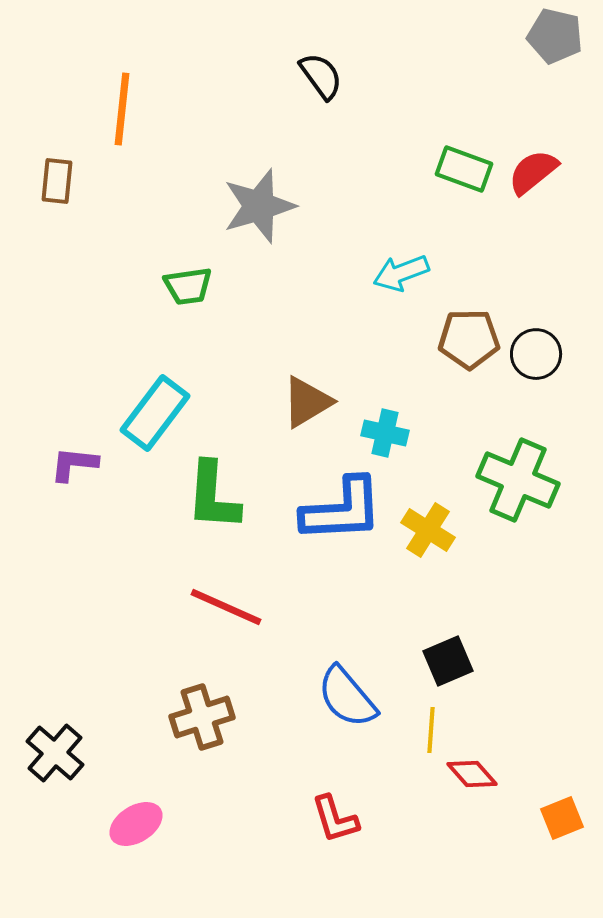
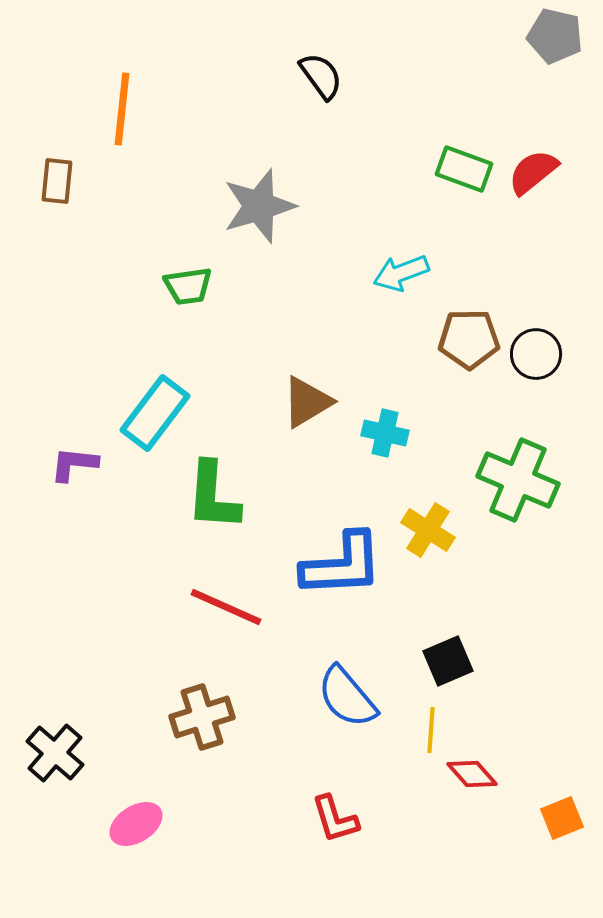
blue L-shape: moved 55 px down
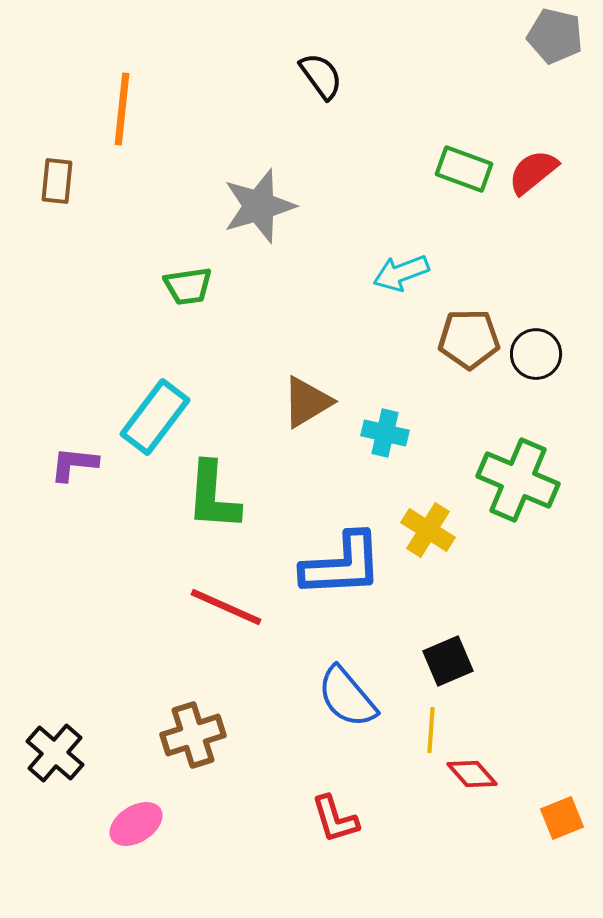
cyan rectangle: moved 4 px down
brown cross: moved 9 px left, 18 px down
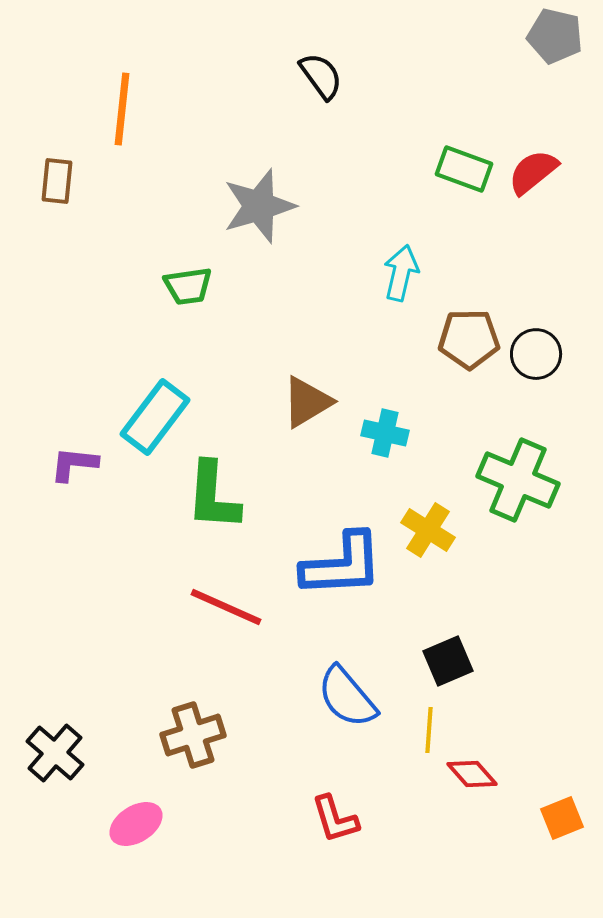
cyan arrow: rotated 124 degrees clockwise
yellow line: moved 2 px left
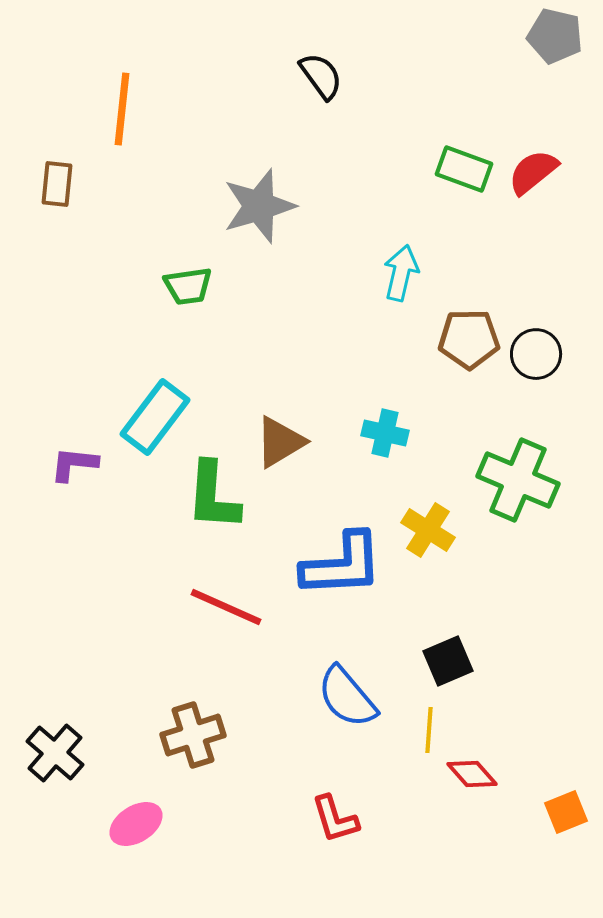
brown rectangle: moved 3 px down
brown triangle: moved 27 px left, 40 px down
orange square: moved 4 px right, 6 px up
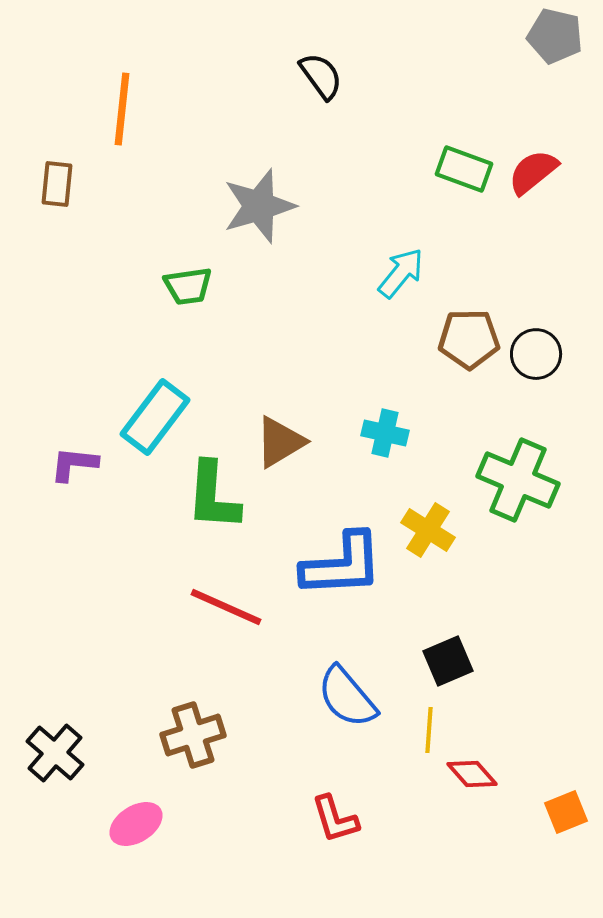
cyan arrow: rotated 26 degrees clockwise
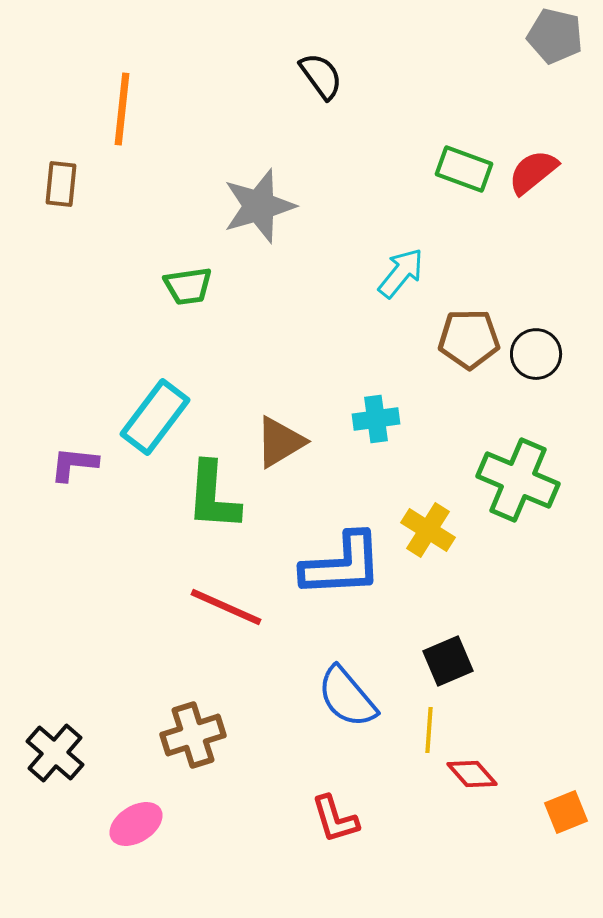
brown rectangle: moved 4 px right
cyan cross: moved 9 px left, 14 px up; rotated 21 degrees counterclockwise
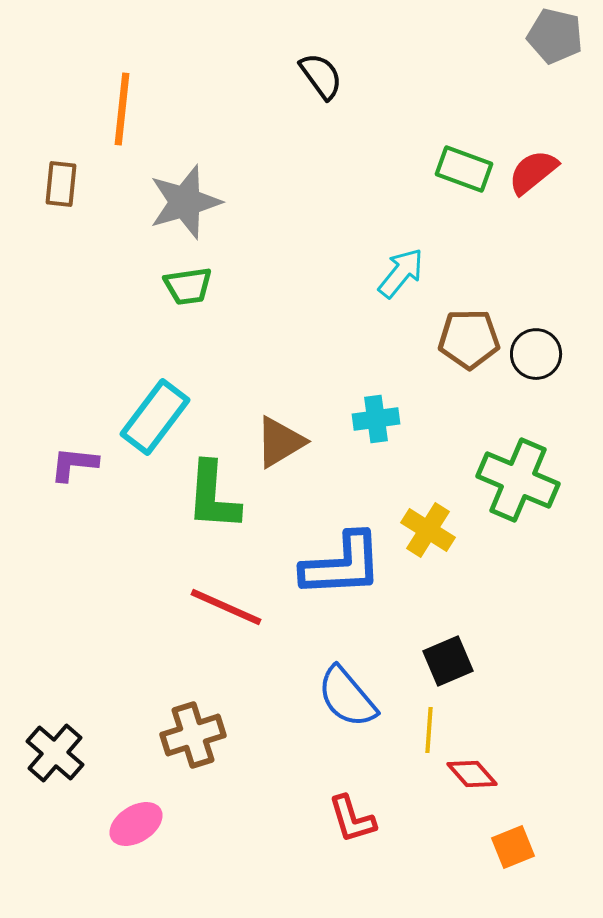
gray star: moved 74 px left, 4 px up
orange square: moved 53 px left, 35 px down
red L-shape: moved 17 px right
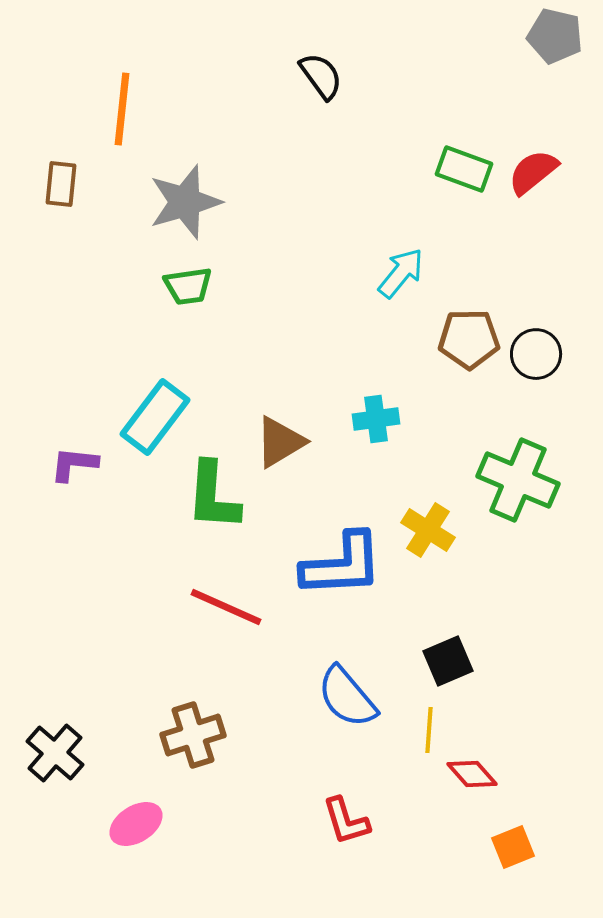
red L-shape: moved 6 px left, 2 px down
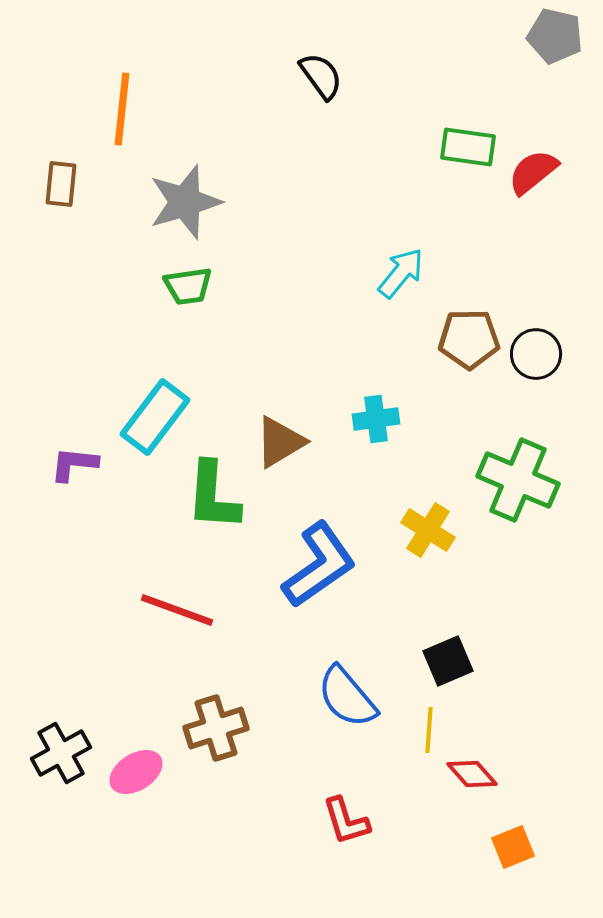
green rectangle: moved 4 px right, 22 px up; rotated 12 degrees counterclockwise
blue L-shape: moved 23 px left; rotated 32 degrees counterclockwise
red line: moved 49 px left, 3 px down; rotated 4 degrees counterclockwise
brown cross: moved 23 px right, 7 px up
black cross: moved 6 px right; rotated 20 degrees clockwise
pink ellipse: moved 52 px up
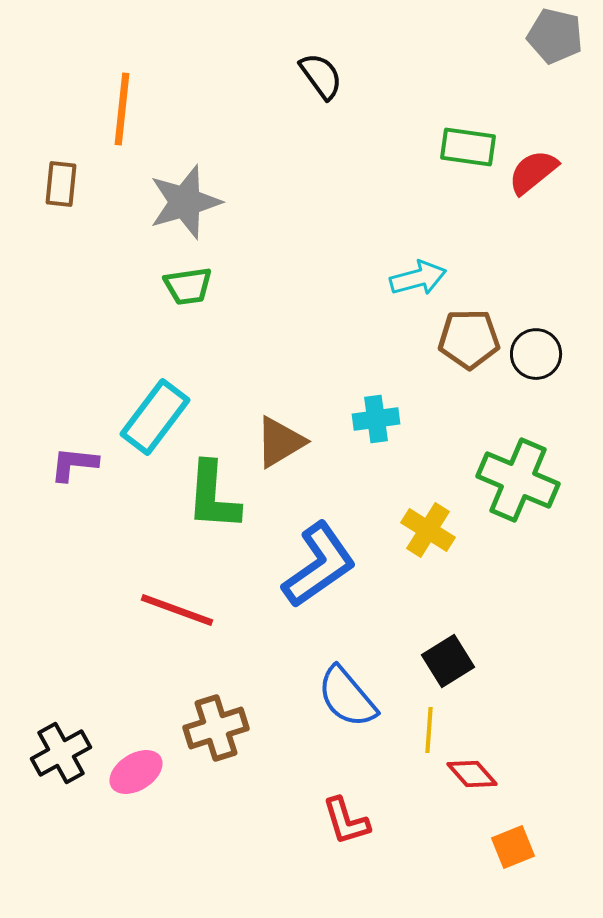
cyan arrow: moved 17 px right, 5 px down; rotated 36 degrees clockwise
black square: rotated 9 degrees counterclockwise
